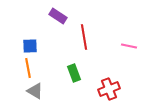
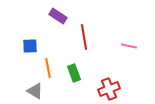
orange line: moved 20 px right
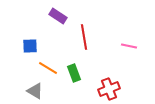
orange line: rotated 48 degrees counterclockwise
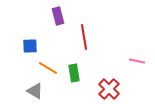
purple rectangle: rotated 42 degrees clockwise
pink line: moved 8 px right, 15 px down
green rectangle: rotated 12 degrees clockwise
red cross: rotated 25 degrees counterclockwise
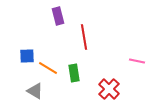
blue square: moved 3 px left, 10 px down
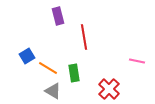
blue square: rotated 28 degrees counterclockwise
gray triangle: moved 18 px right
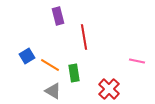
orange line: moved 2 px right, 3 px up
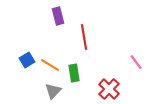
blue square: moved 4 px down
pink line: moved 1 px left, 1 px down; rotated 42 degrees clockwise
gray triangle: rotated 42 degrees clockwise
